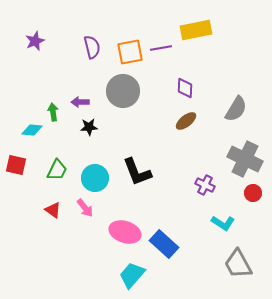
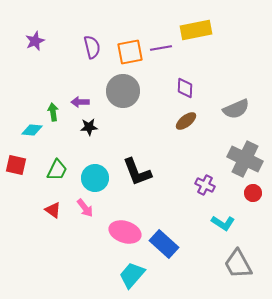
gray semicircle: rotated 36 degrees clockwise
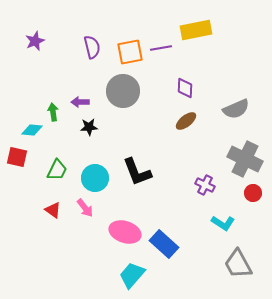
red square: moved 1 px right, 8 px up
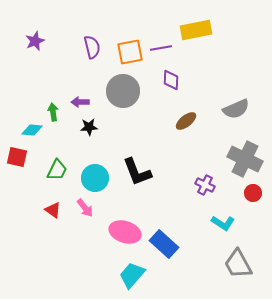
purple diamond: moved 14 px left, 8 px up
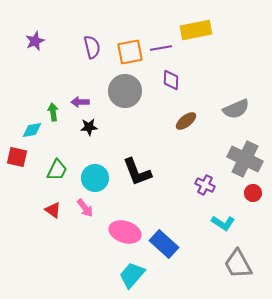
gray circle: moved 2 px right
cyan diamond: rotated 15 degrees counterclockwise
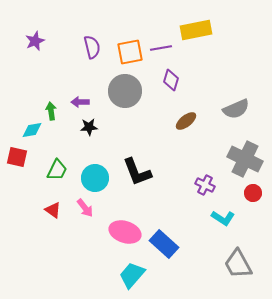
purple diamond: rotated 15 degrees clockwise
green arrow: moved 2 px left, 1 px up
cyan L-shape: moved 5 px up
